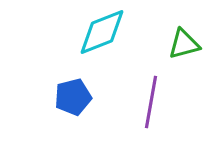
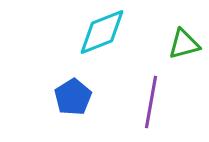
blue pentagon: rotated 18 degrees counterclockwise
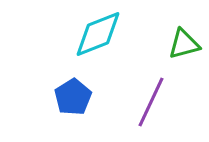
cyan diamond: moved 4 px left, 2 px down
purple line: rotated 15 degrees clockwise
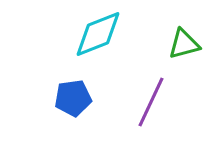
blue pentagon: moved 1 px down; rotated 24 degrees clockwise
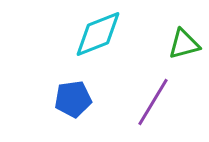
blue pentagon: moved 1 px down
purple line: moved 2 px right; rotated 6 degrees clockwise
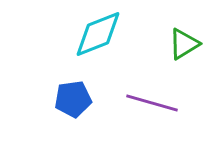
green triangle: rotated 16 degrees counterclockwise
purple line: moved 1 px left, 1 px down; rotated 75 degrees clockwise
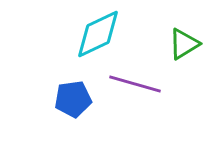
cyan diamond: rotated 4 degrees counterclockwise
purple line: moved 17 px left, 19 px up
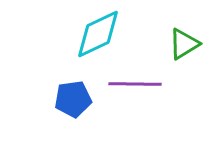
purple line: rotated 15 degrees counterclockwise
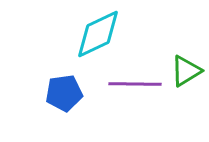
green triangle: moved 2 px right, 27 px down
blue pentagon: moved 9 px left, 6 px up
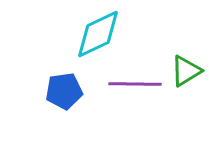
blue pentagon: moved 2 px up
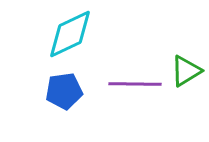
cyan diamond: moved 28 px left
